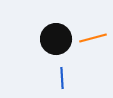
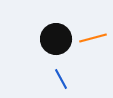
blue line: moved 1 px left, 1 px down; rotated 25 degrees counterclockwise
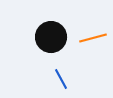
black circle: moved 5 px left, 2 px up
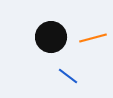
blue line: moved 7 px right, 3 px up; rotated 25 degrees counterclockwise
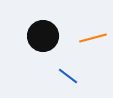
black circle: moved 8 px left, 1 px up
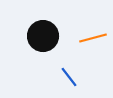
blue line: moved 1 px right, 1 px down; rotated 15 degrees clockwise
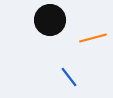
black circle: moved 7 px right, 16 px up
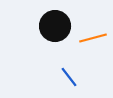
black circle: moved 5 px right, 6 px down
